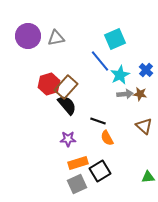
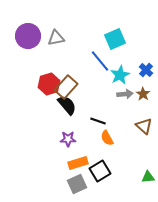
brown star: moved 3 px right; rotated 24 degrees clockwise
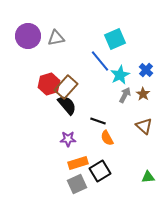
gray arrow: moved 1 px down; rotated 56 degrees counterclockwise
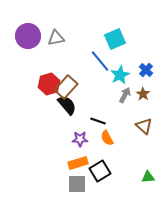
purple star: moved 12 px right
gray square: rotated 24 degrees clockwise
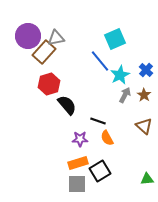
brown rectangle: moved 22 px left, 35 px up
brown star: moved 1 px right, 1 px down
green triangle: moved 1 px left, 2 px down
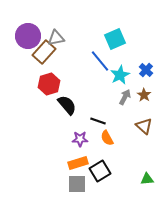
gray arrow: moved 2 px down
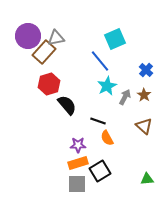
cyan star: moved 13 px left, 11 px down
purple star: moved 2 px left, 6 px down
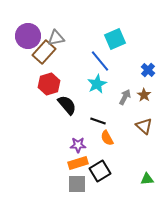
blue cross: moved 2 px right
cyan star: moved 10 px left, 2 px up
